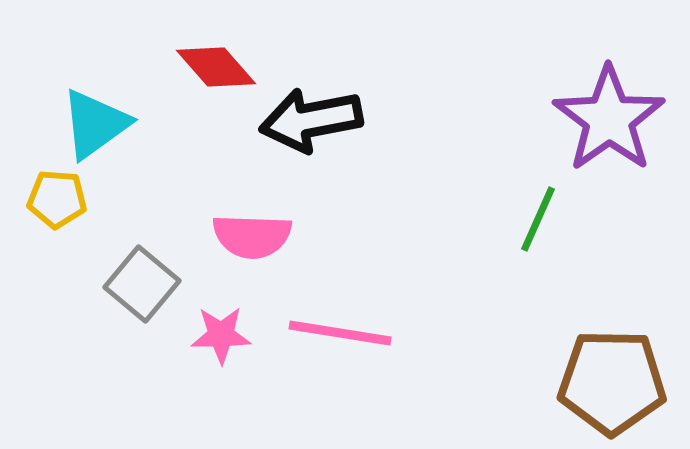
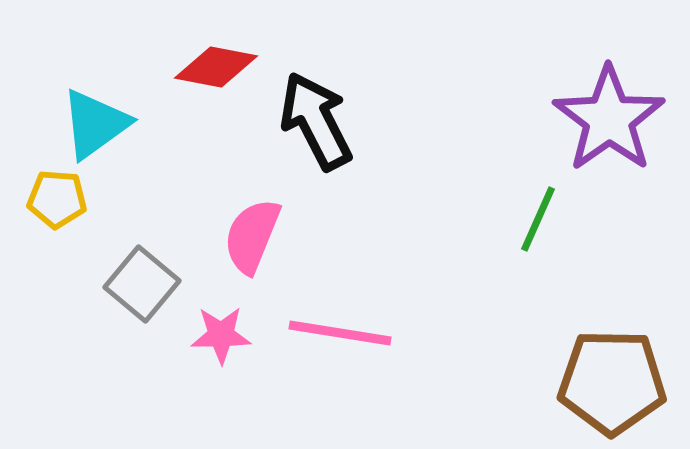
red diamond: rotated 38 degrees counterclockwise
black arrow: moved 5 px right, 1 px down; rotated 74 degrees clockwise
pink semicircle: rotated 110 degrees clockwise
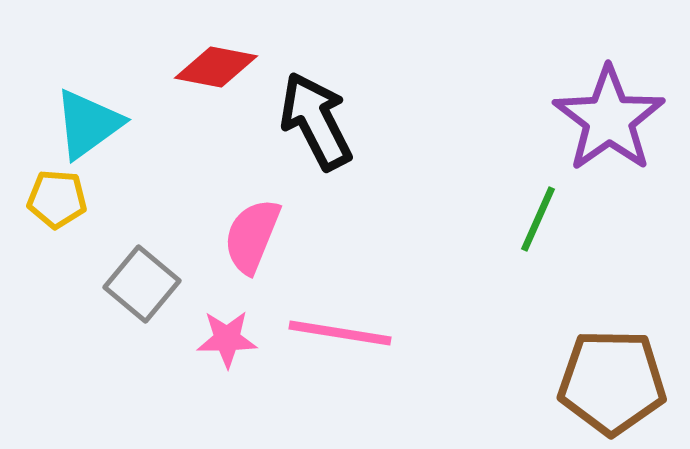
cyan triangle: moved 7 px left
pink star: moved 6 px right, 4 px down
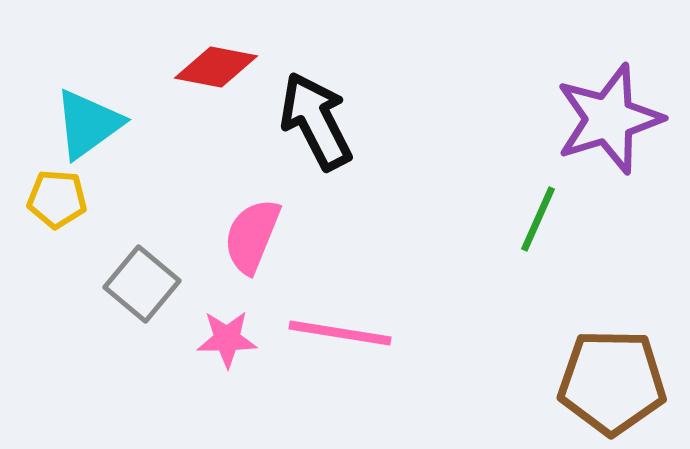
purple star: rotated 18 degrees clockwise
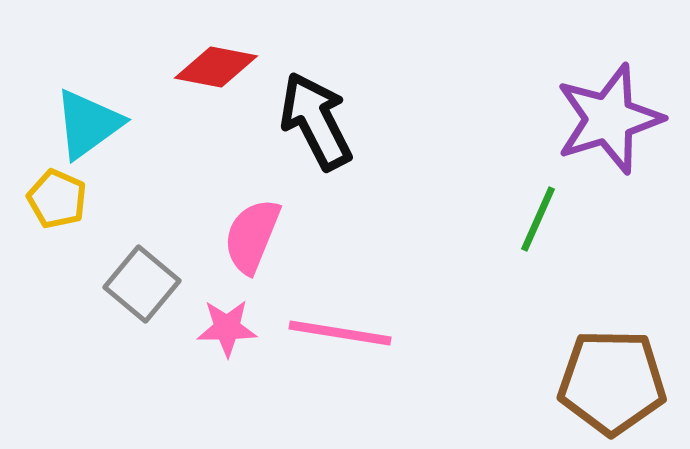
yellow pentagon: rotated 20 degrees clockwise
pink star: moved 11 px up
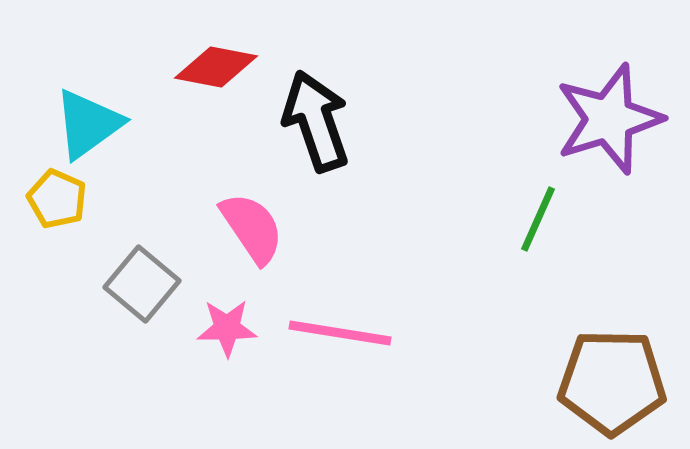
black arrow: rotated 8 degrees clockwise
pink semicircle: moved 8 px up; rotated 124 degrees clockwise
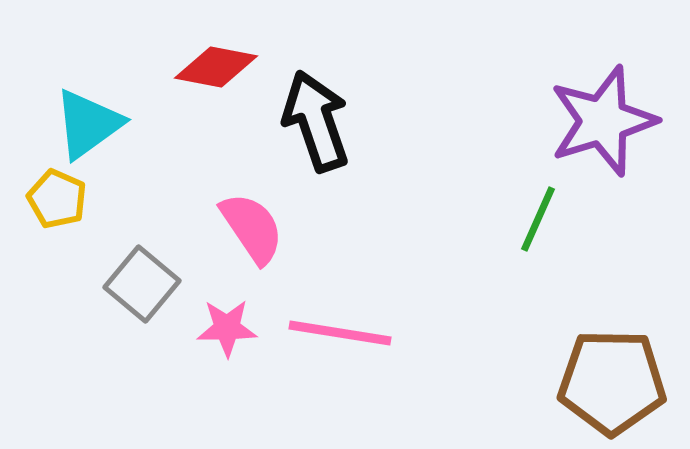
purple star: moved 6 px left, 2 px down
